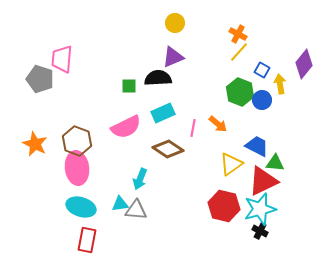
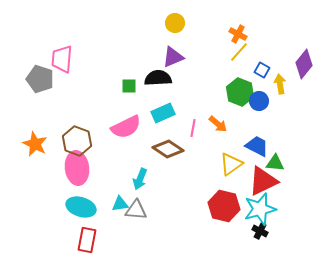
blue circle: moved 3 px left, 1 px down
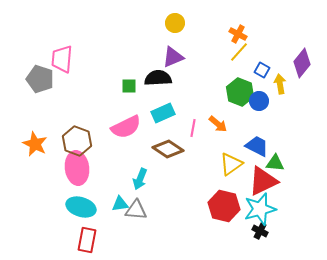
purple diamond: moved 2 px left, 1 px up
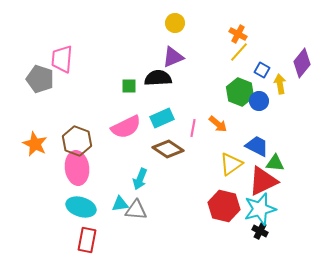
cyan rectangle: moved 1 px left, 5 px down
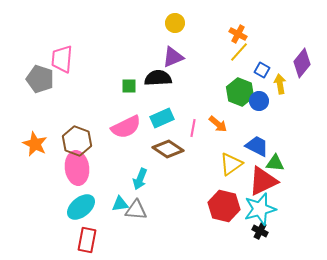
cyan ellipse: rotated 56 degrees counterclockwise
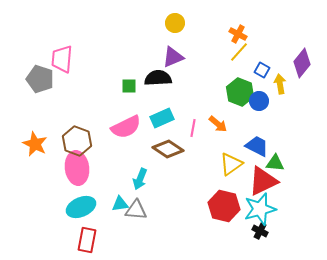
cyan ellipse: rotated 16 degrees clockwise
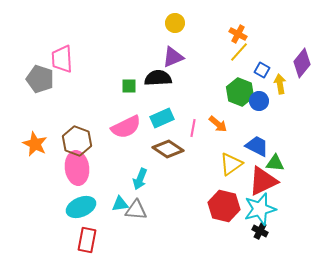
pink trapezoid: rotated 8 degrees counterclockwise
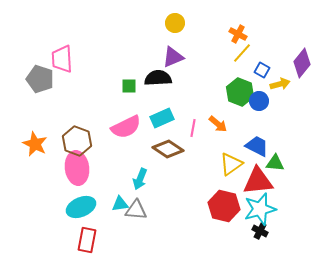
yellow line: moved 3 px right, 1 px down
yellow arrow: rotated 84 degrees clockwise
red triangle: moved 5 px left; rotated 20 degrees clockwise
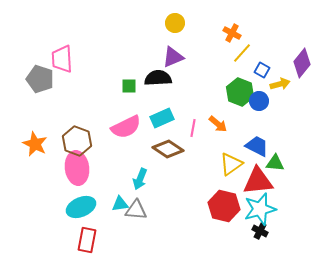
orange cross: moved 6 px left, 1 px up
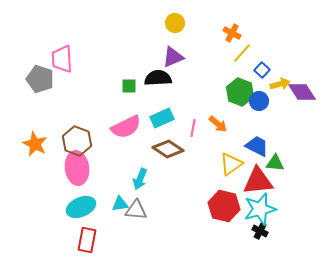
purple diamond: moved 29 px down; rotated 72 degrees counterclockwise
blue square: rotated 14 degrees clockwise
